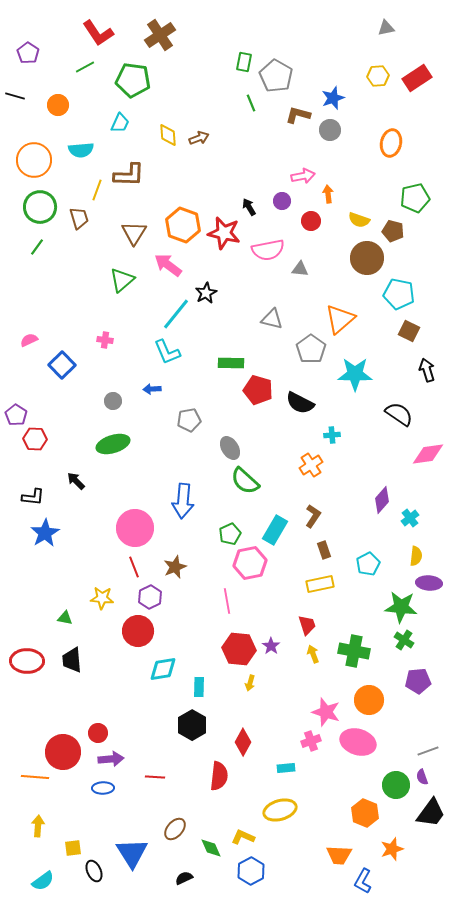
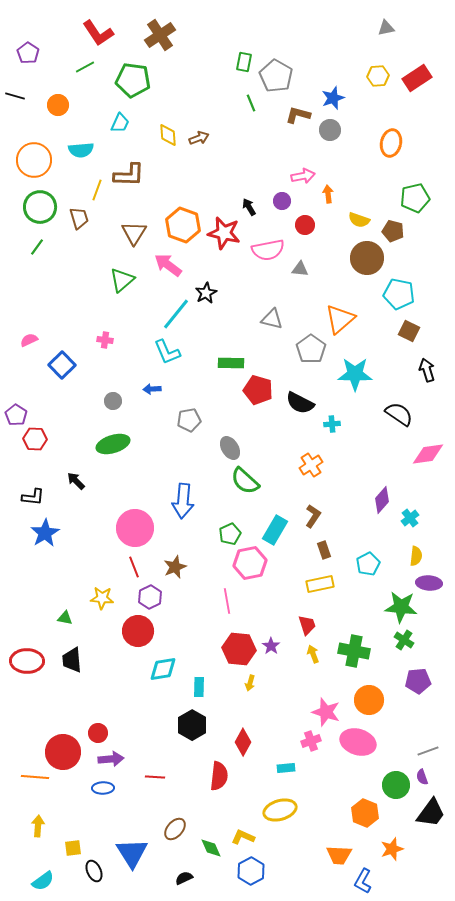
red circle at (311, 221): moved 6 px left, 4 px down
cyan cross at (332, 435): moved 11 px up
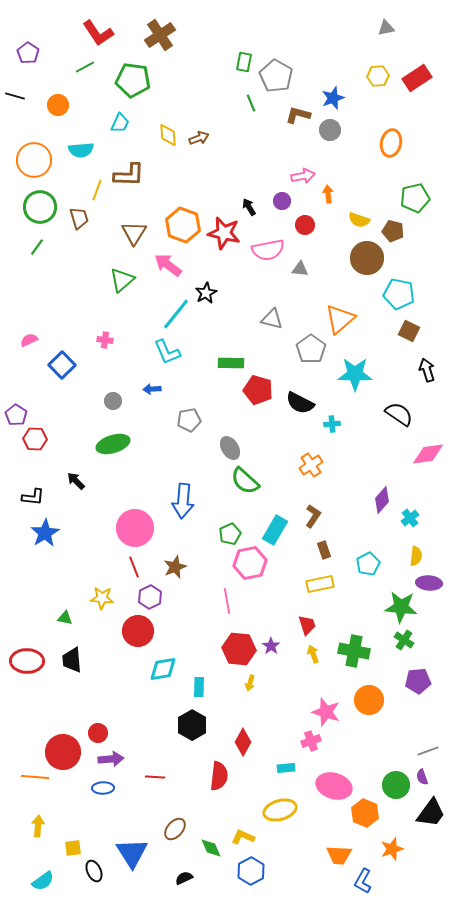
pink ellipse at (358, 742): moved 24 px left, 44 px down
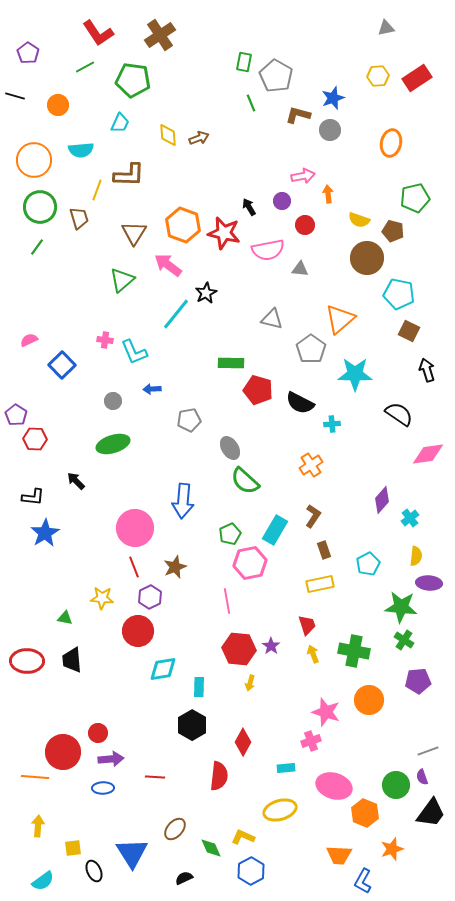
cyan L-shape at (167, 352): moved 33 px left
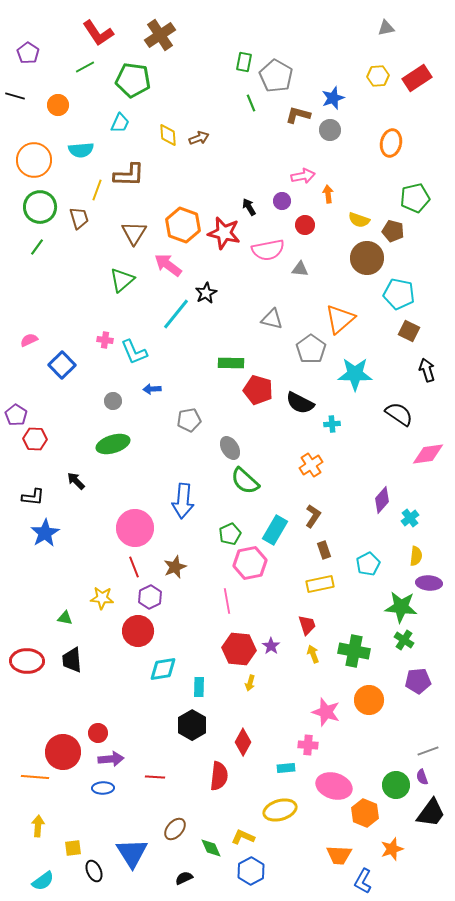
pink cross at (311, 741): moved 3 px left, 4 px down; rotated 24 degrees clockwise
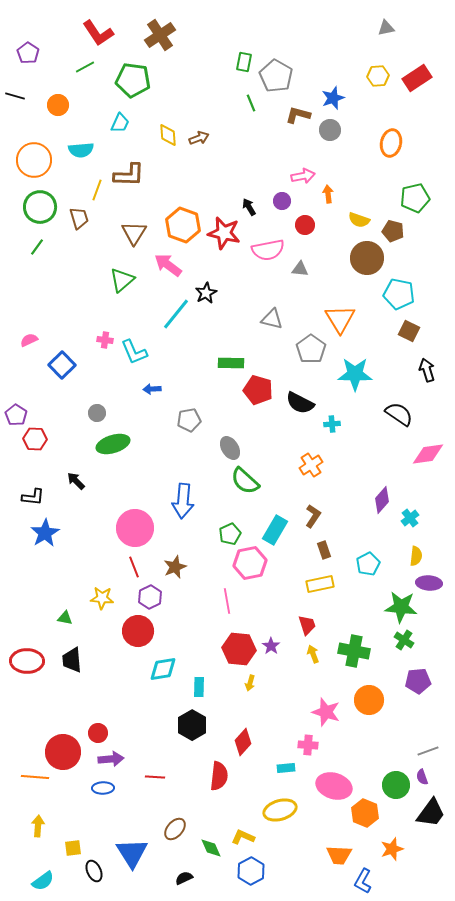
orange triangle at (340, 319): rotated 20 degrees counterclockwise
gray circle at (113, 401): moved 16 px left, 12 px down
red diamond at (243, 742): rotated 12 degrees clockwise
